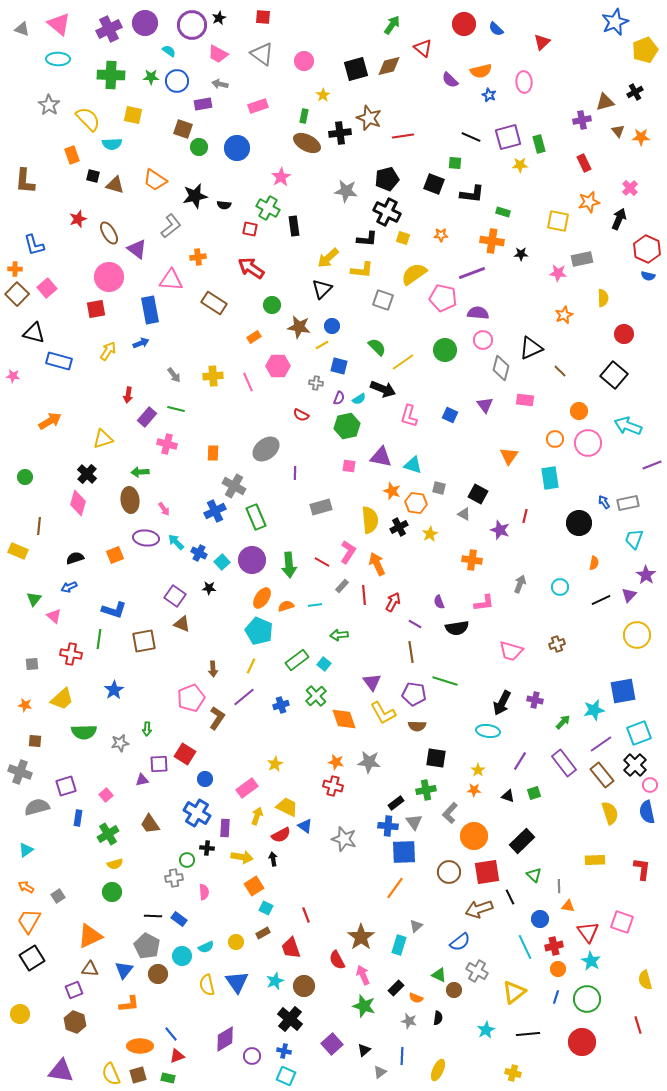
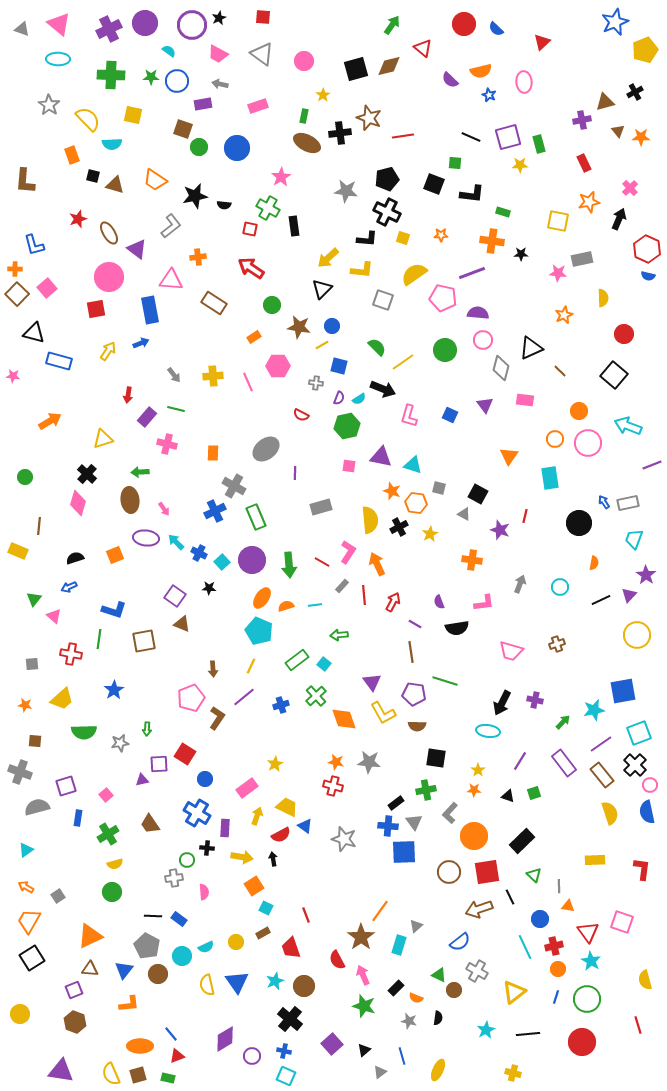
orange line at (395, 888): moved 15 px left, 23 px down
blue line at (402, 1056): rotated 18 degrees counterclockwise
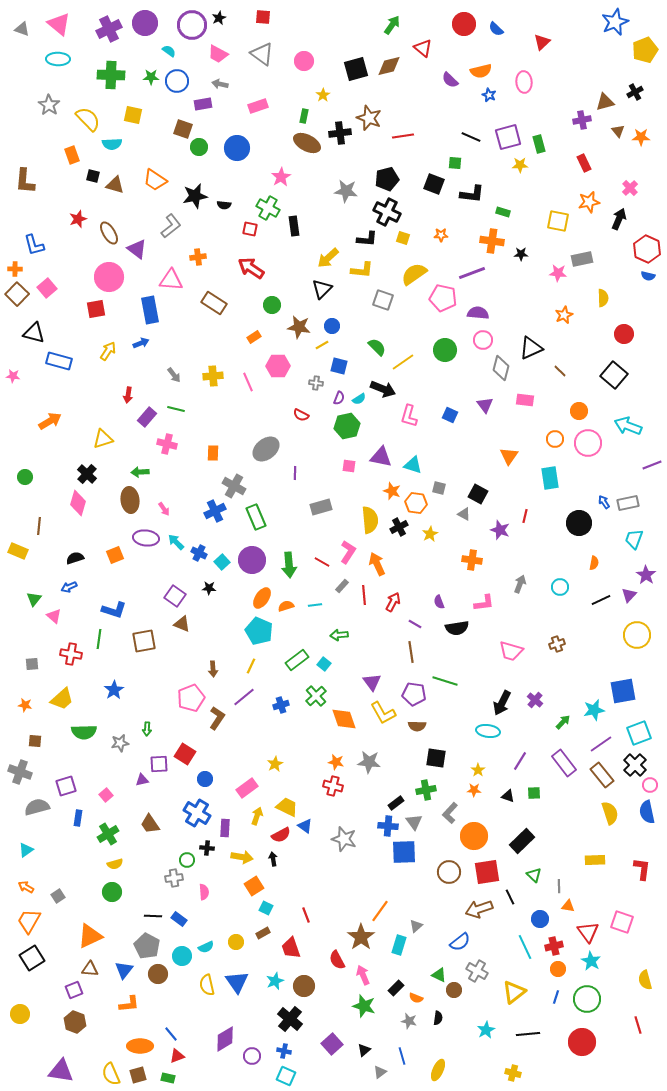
purple cross at (535, 700): rotated 28 degrees clockwise
green square at (534, 793): rotated 16 degrees clockwise
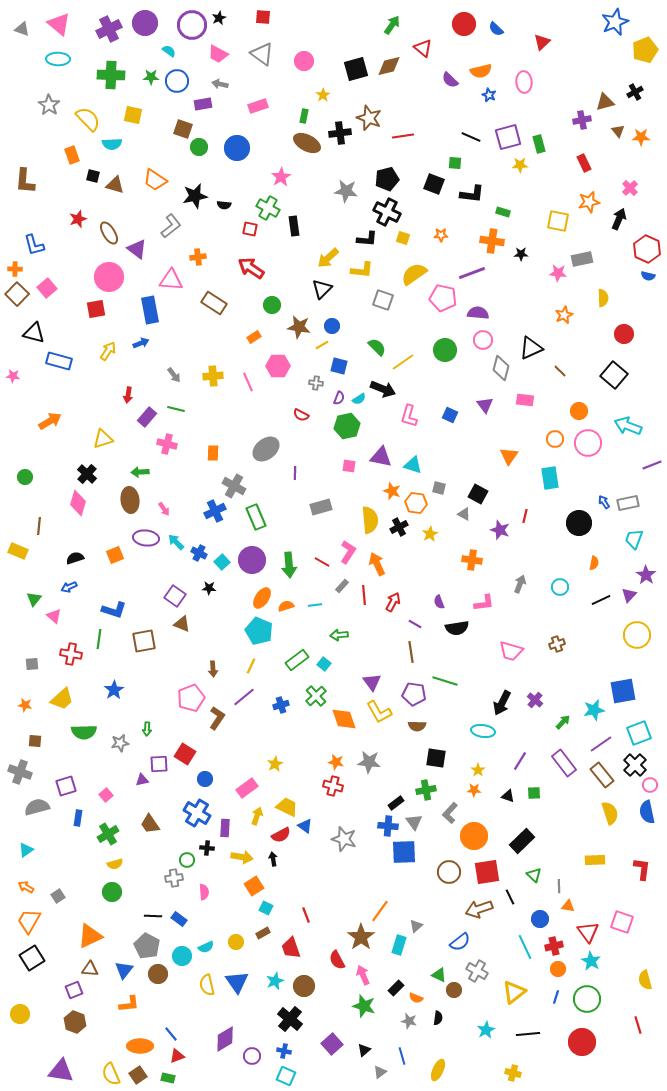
yellow L-shape at (383, 713): moved 4 px left, 1 px up
cyan ellipse at (488, 731): moved 5 px left
brown square at (138, 1075): rotated 18 degrees counterclockwise
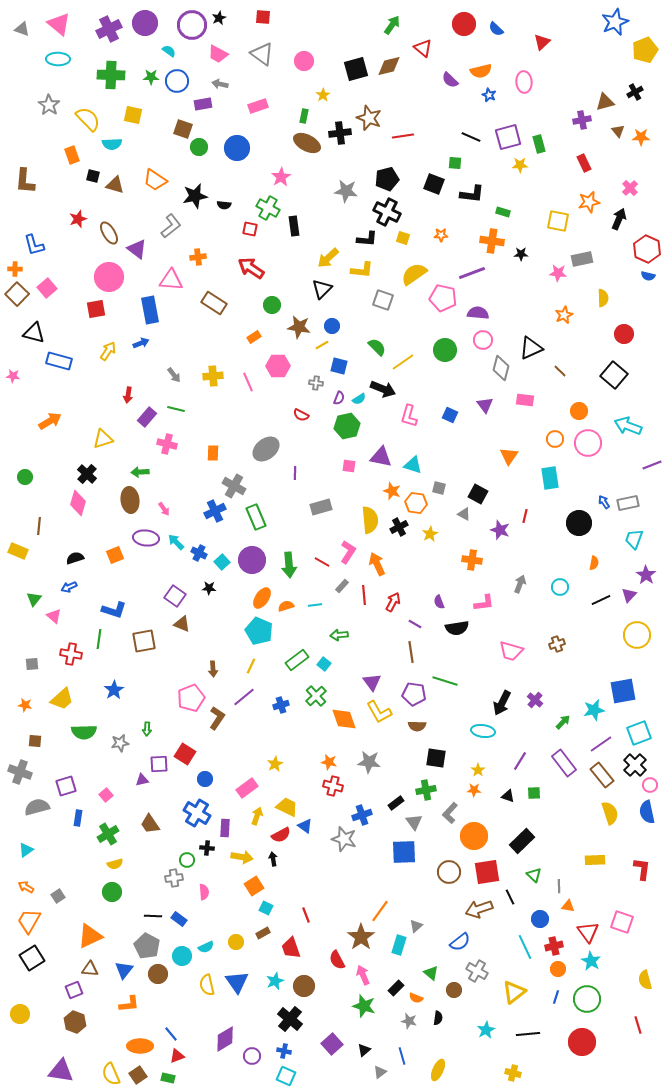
orange star at (336, 762): moved 7 px left
blue cross at (388, 826): moved 26 px left, 11 px up; rotated 24 degrees counterclockwise
green triangle at (439, 975): moved 8 px left, 2 px up; rotated 14 degrees clockwise
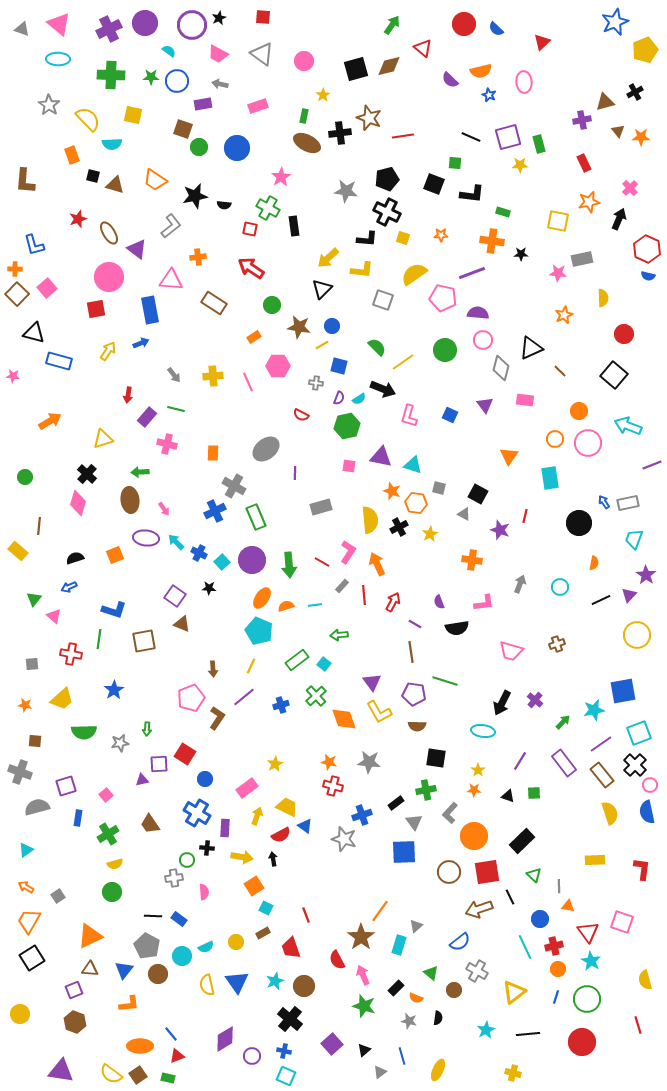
yellow rectangle at (18, 551): rotated 18 degrees clockwise
yellow semicircle at (111, 1074): rotated 30 degrees counterclockwise
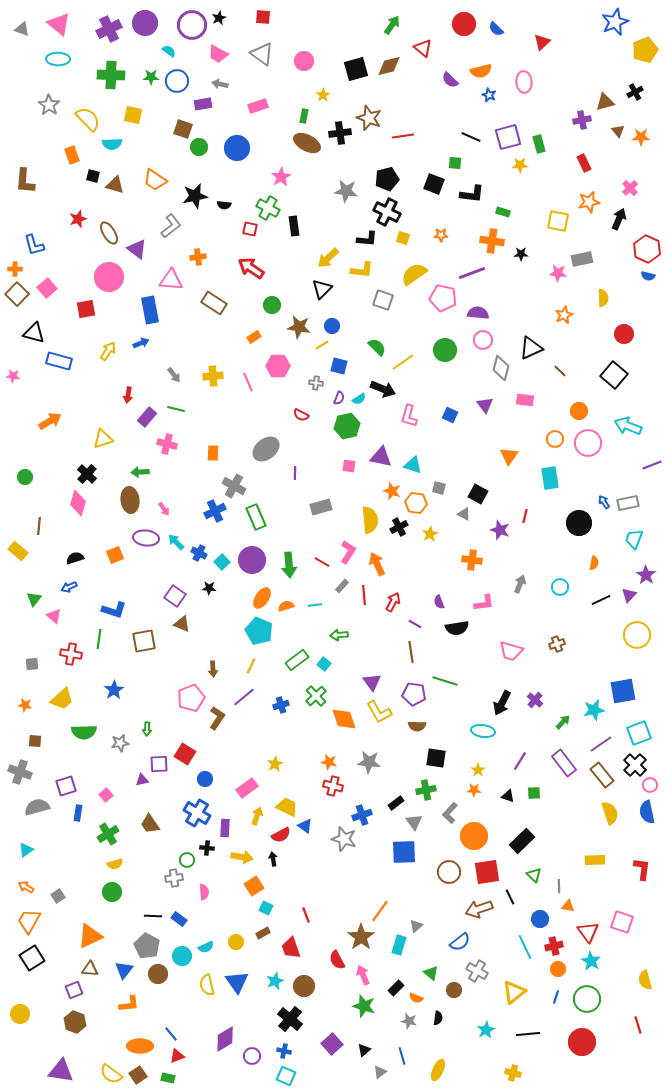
red square at (96, 309): moved 10 px left
blue rectangle at (78, 818): moved 5 px up
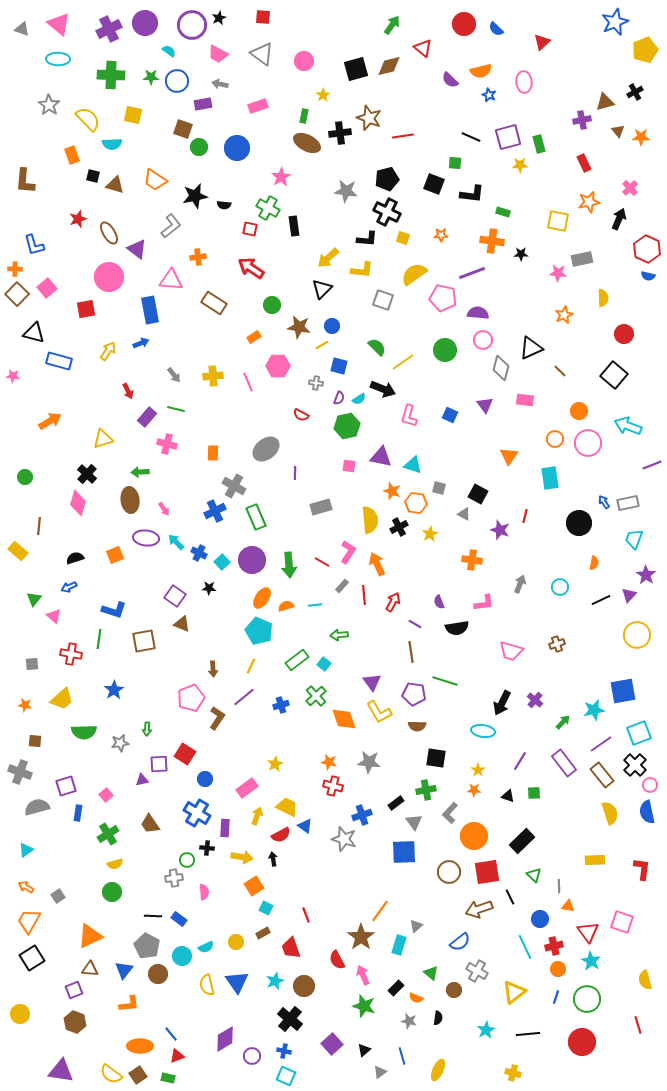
red arrow at (128, 395): moved 4 px up; rotated 35 degrees counterclockwise
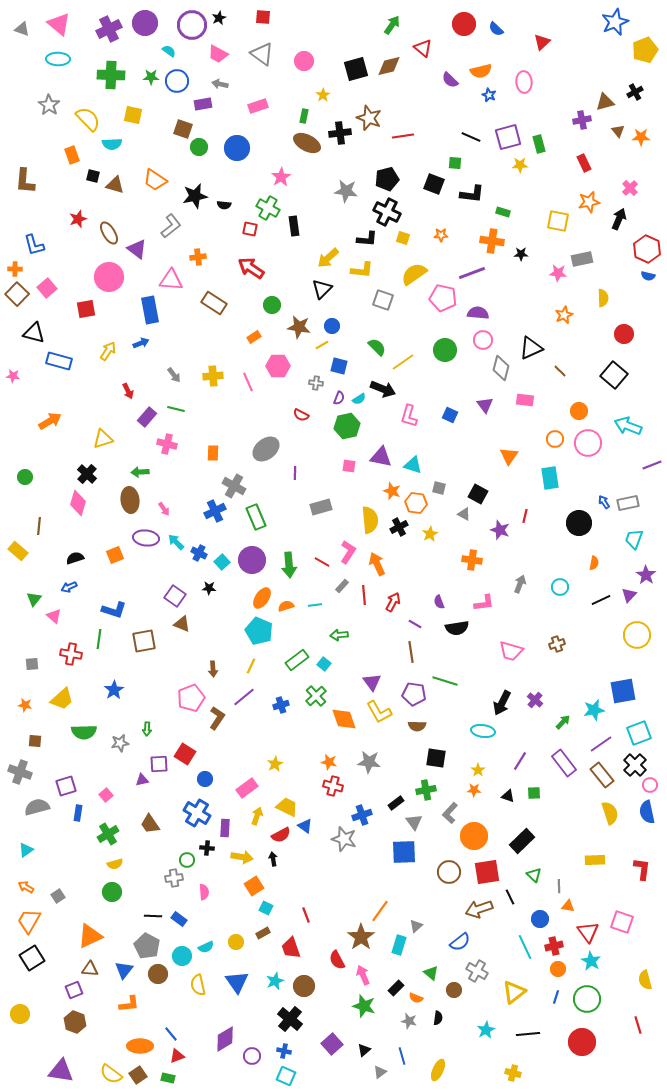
yellow semicircle at (207, 985): moved 9 px left
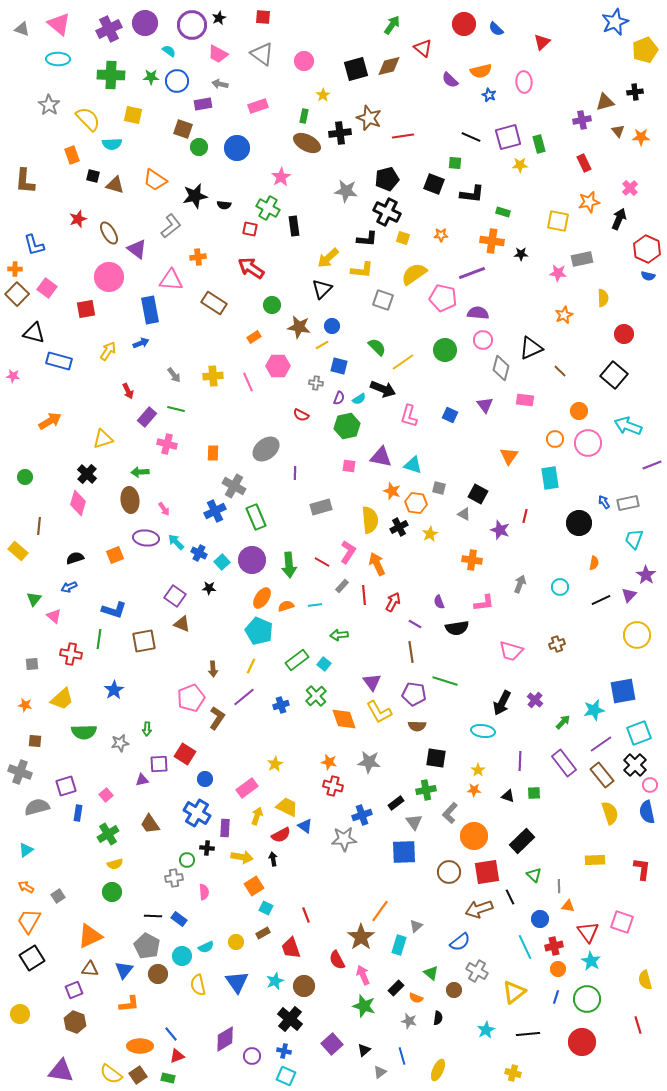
black cross at (635, 92): rotated 21 degrees clockwise
pink square at (47, 288): rotated 12 degrees counterclockwise
purple line at (520, 761): rotated 30 degrees counterclockwise
gray star at (344, 839): rotated 20 degrees counterclockwise
